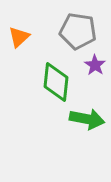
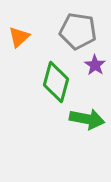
green diamond: rotated 9 degrees clockwise
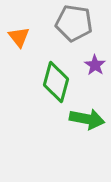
gray pentagon: moved 4 px left, 8 px up
orange triangle: rotated 25 degrees counterclockwise
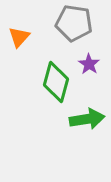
orange triangle: rotated 20 degrees clockwise
purple star: moved 6 px left, 1 px up
green arrow: rotated 20 degrees counterclockwise
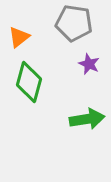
orange triangle: rotated 10 degrees clockwise
purple star: rotated 10 degrees counterclockwise
green diamond: moved 27 px left
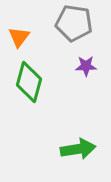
orange triangle: rotated 15 degrees counterclockwise
purple star: moved 3 px left, 2 px down; rotated 25 degrees counterclockwise
green arrow: moved 9 px left, 30 px down
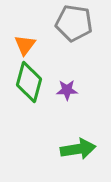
orange triangle: moved 6 px right, 8 px down
purple star: moved 19 px left, 24 px down
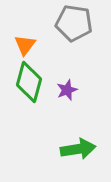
purple star: rotated 20 degrees counterclockwise
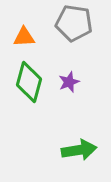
orange triangle: moved 1 px left, 8 px up; rotated 50 degrees clockwise
purple star: moved 2 px right, 8 px up
green arrow: moved 1 px right, 1 px down
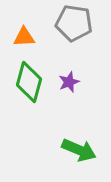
green arrow: rotated 32 degrees clockwise
